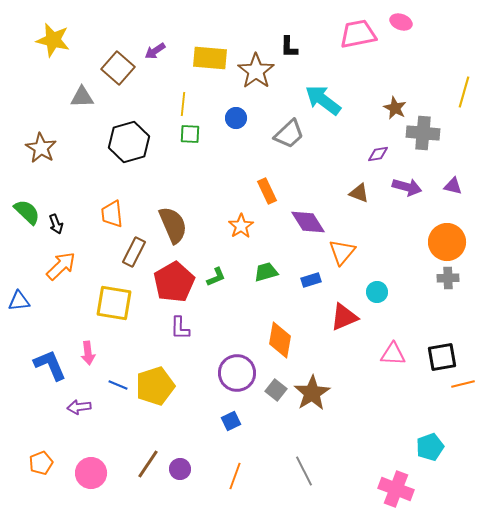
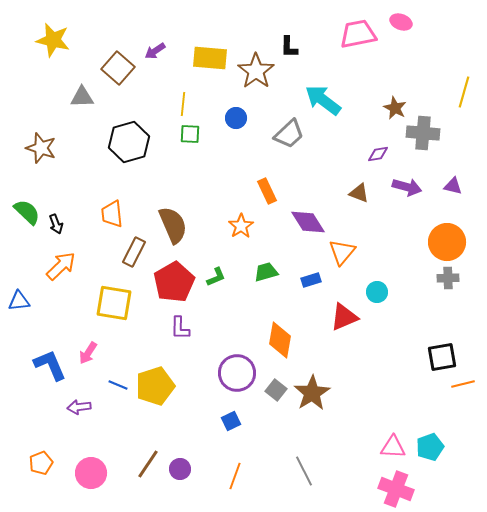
brown star at (41, 148): rotated 12 degrees counterclockwise
pink arrow at (88, 353): rotated 40 degrees clockwise
pink triangle at (393, 354): moved 93 px down
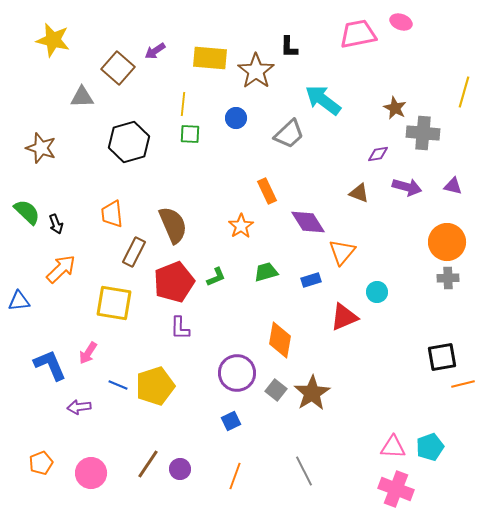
orange arrow at (61, 266): moved 3 px down
red pentagon at (174, 282): rotated 9 degrees clockwise
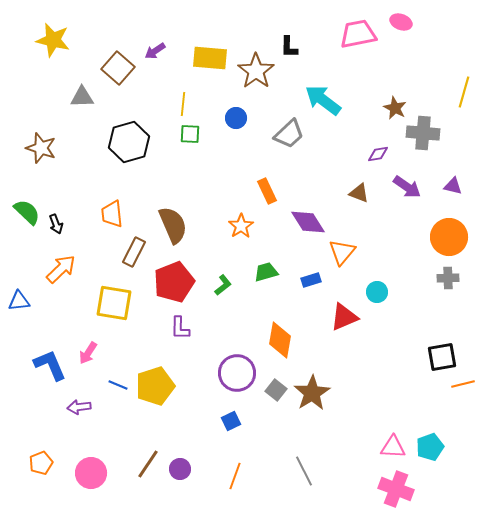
purple arrow at (407, 187): rotated 20 degrees clockwise
orange circle at (447, 242): moved 2 px right, 5 px up
green L-shape at (216, 277): moved 7 px right, 8 px down; rotated 15 degrees counterclockwise
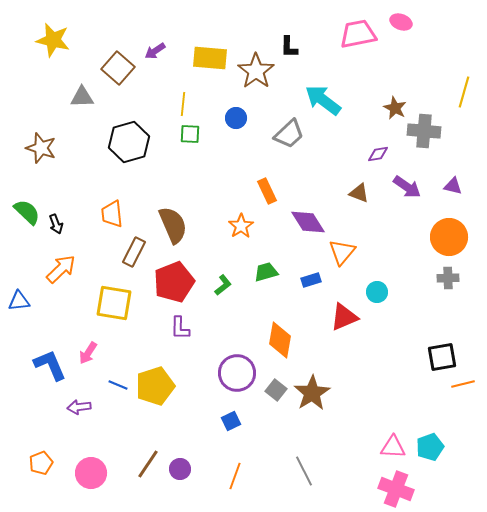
gray cross at (423, 133): moved 1 px right, 2 px up
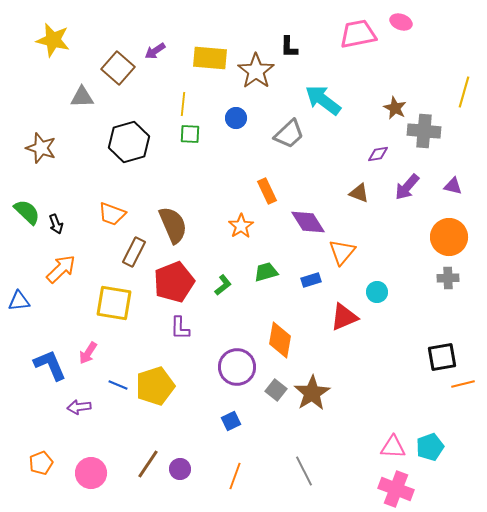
purple arrow at (407, 187): rotated 96 degrees clockwise
orange trapezoid at (112, 214): rotated 64 degrees counterclockwise
purple circle at (237, 373): moved 6 px up
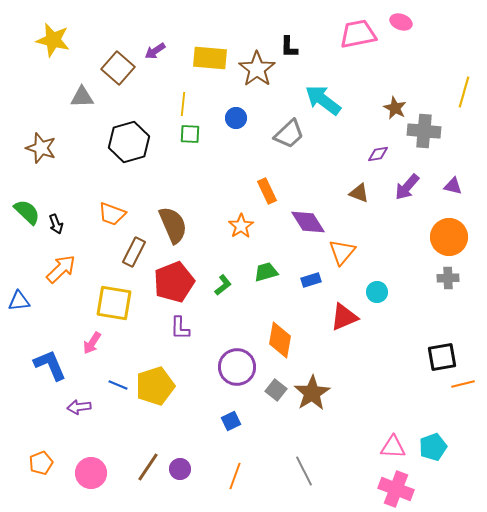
brown star at (256, 71): moved 1 px right, 2 px up
pink arrow at (88, 353): moved 4 px right, 10 px up
cyan pentagon at (430, 447): moved 3 px right
brown line at (148, 464): moved 3 px down
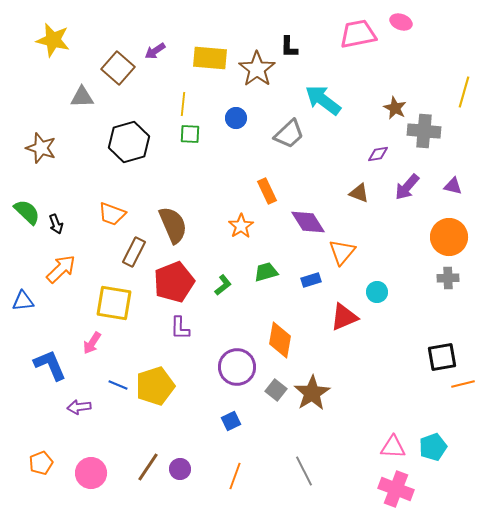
blue triangle at (19, 301): moved 4 px right
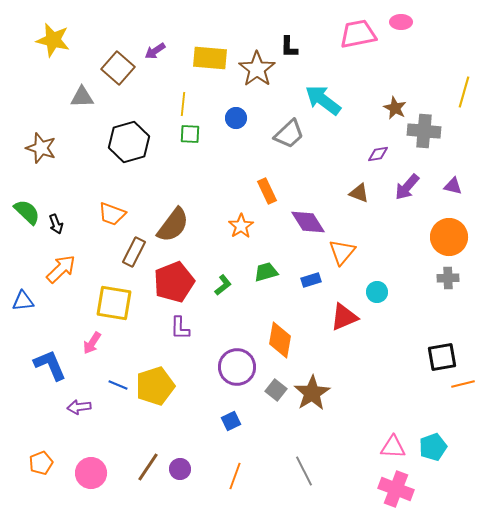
pink ellipse at (401, 22): rotated 20 degrees counterclockwise
brown semicircle at (173, 225): rotated 60 degrees clockwise
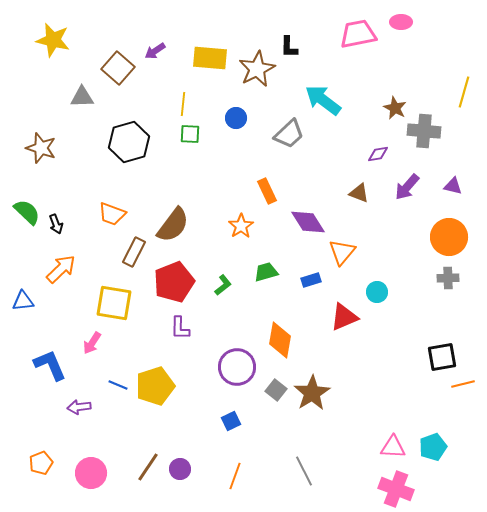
brown star at (257, 69): rotated 9 degrees clockwise
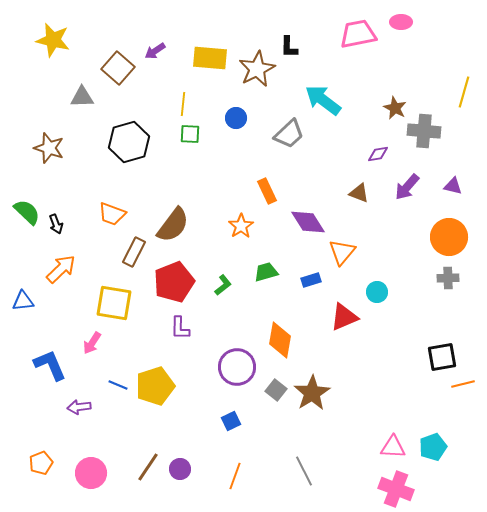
brown star at (41, 148): moved 8 px right
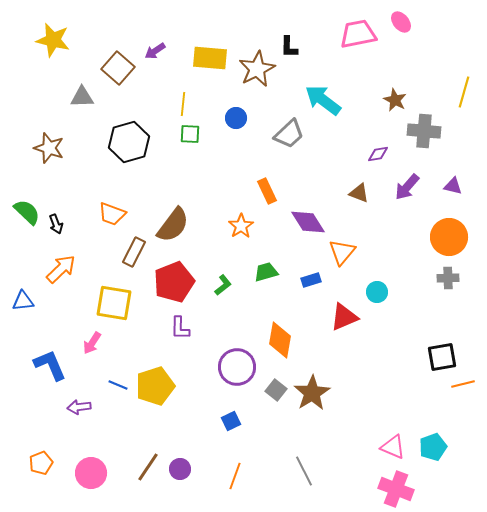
pink ellipse at (401, 22): rotated 50 degrees clockwise
brown star at (395, 108): moved 8 px up
pink triangle at (393, 447): rotated 20 degrees clockwise
